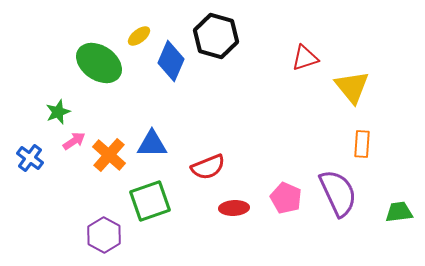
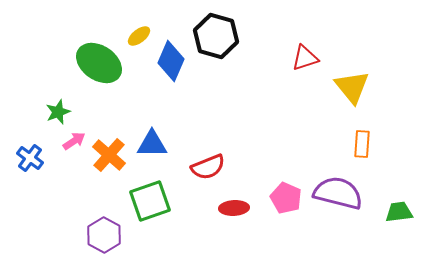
purple semicircle: rotated 51 degrees counterclockwise
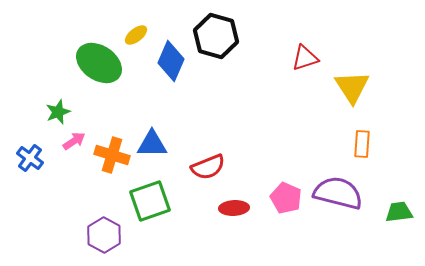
yellow ellipse: moved 3 px left, 1 px up
yellow triangle: rotated 6 degrees clockwise
orange cross: moved 3 px right; rotated 24 degrees counterclockwise
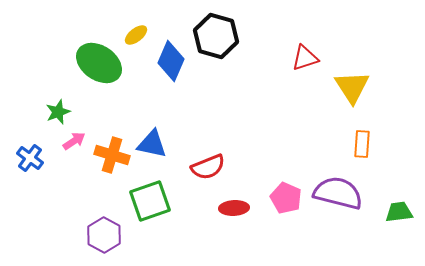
blue triangle: rotated 12 degrees clockwise
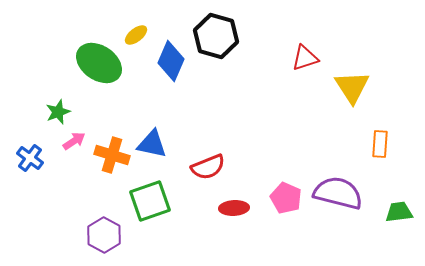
orange rectangle: moved 18 px right
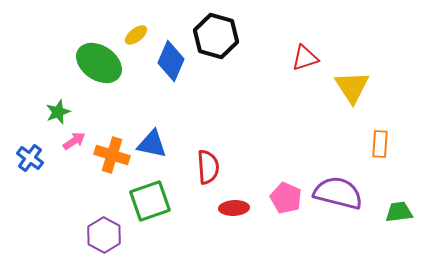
red semicircle: rotated 72 degrees counterclockwise
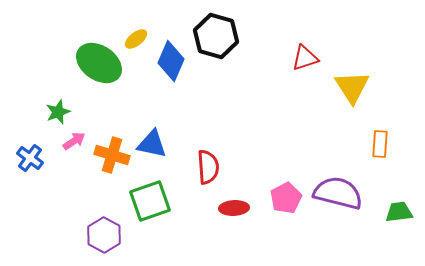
yellow ellipse: moved 4 px down
pink pentagon: rotated 20 degrees clockwise
